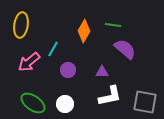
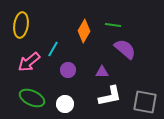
green ellipse: moved 1 px left, 5 px up; rotated 10 degrees counterclockwise
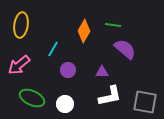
pink arrow: moved 10 px left, 3 px down
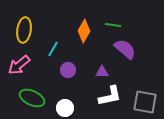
yellow ellipse: moved 3 px right, 5 px down
white circle: moved 4 px down
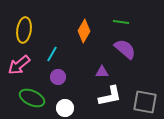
green line: moved 8 px right, 3 px up
cyan line: moved 1 px left, 5 px down
purple circle: moved 10 px left, 7 px down
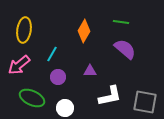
purple triangle: moved 12 px left, 1 px up
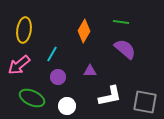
white circle: moved 2 px right, 2 px up
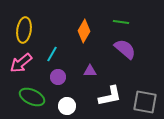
pink arrow: moved 2 px right, 2 px up
green ellipse: moved 1 px up
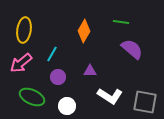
purple semicircle: moved 7 px right
white L-shape: rotated 45 degrees clockwise
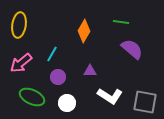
yellow ellipse: moved 5 px left, 5 px up
white circle: moved 3 px up
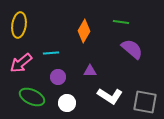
cyan line: moved 1 px left, 1 px up; rotated 56 degrees clockwise
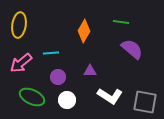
white circle: moved 3 px up
